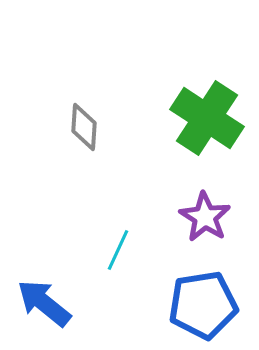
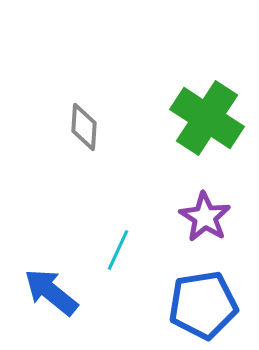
blue arrow: moved 7 px right, 11 px up
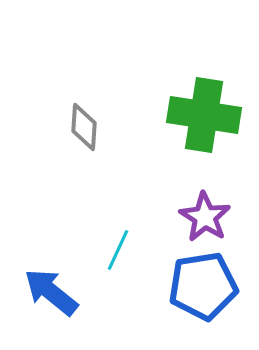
green cross: moved 3 px left, 3 px up; rotated 24 degrees counterclockwise
blue pentagon: moved 19 px up
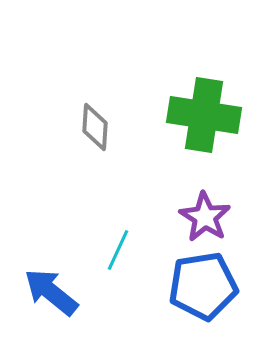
gray diamond: moved 11 px right
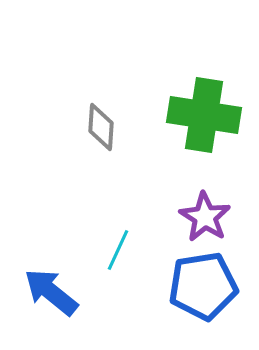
gray diamond: moved 6 px right
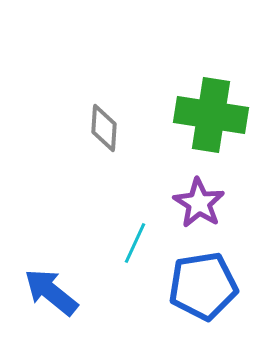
green cross: moved 7 px right
gray diamond: moved 3 px right, 1 px down
purple star: moved 6 px left, 14 px up
cyan line: moved 17 px right, 7 px up
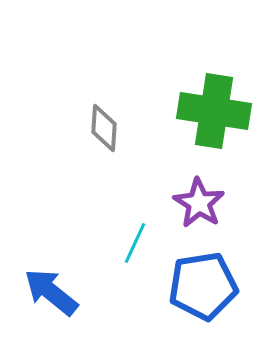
green cross: moved 3 px right, 4 px up
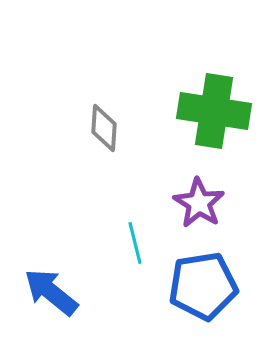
cyan line: rotated 39 degrees counterclockwise
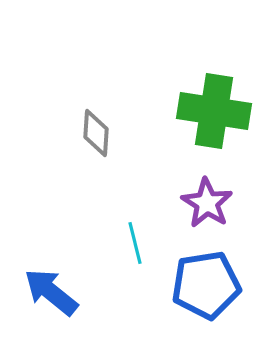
gray diamond: moved 8 px left, 5 px down
purple star: moved 8 px right
blue pentagon: moved 3 px right, 1 px up
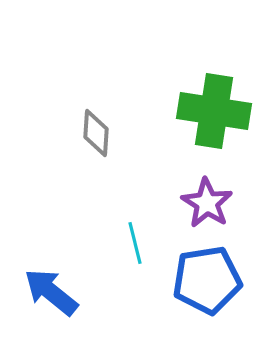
blue pentagon: moved 1 px right, 5 px up
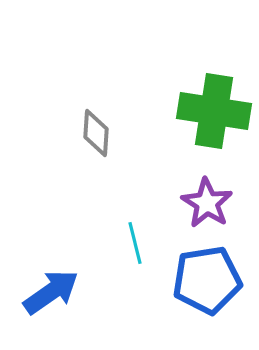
blue arrow: rotated 106 degrees clockwise
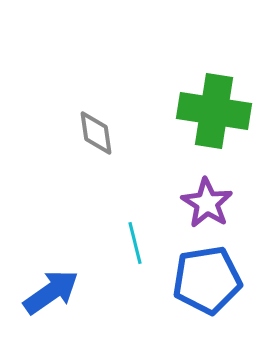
gray diamond: rotated 12 degrees counterclockwise
